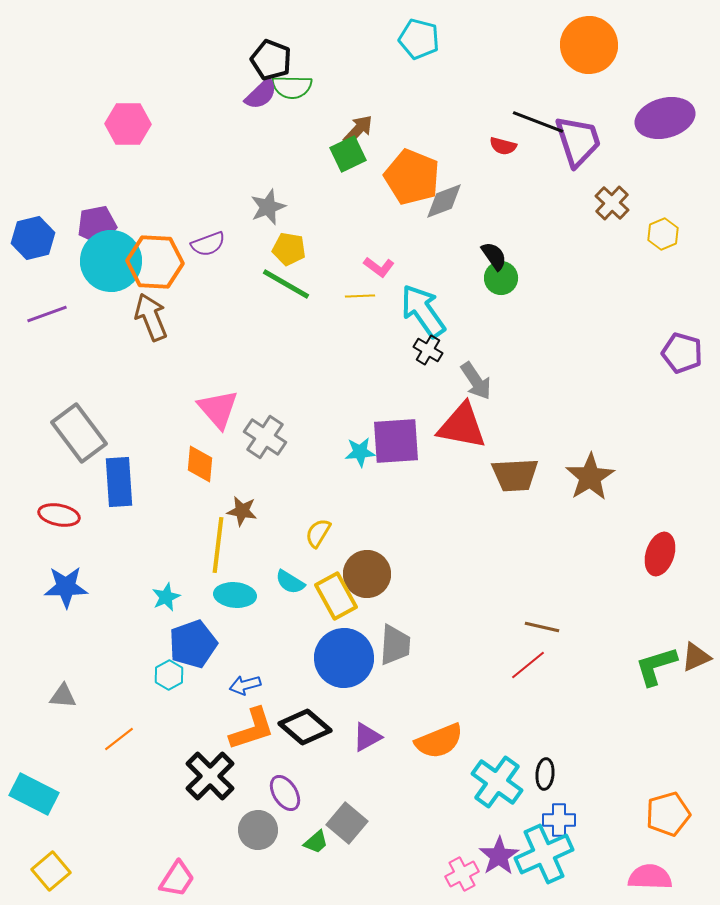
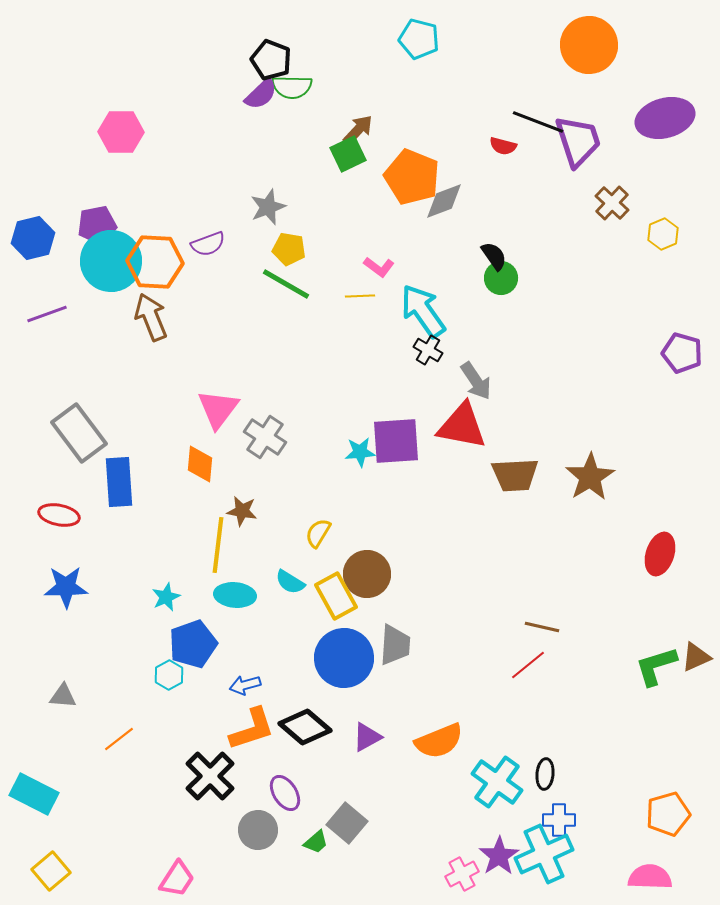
pink hexagon at (128, 124): moved 7 px left, 8 px down
pink triangle at (218, 409): rotated 18 degrees clockwise
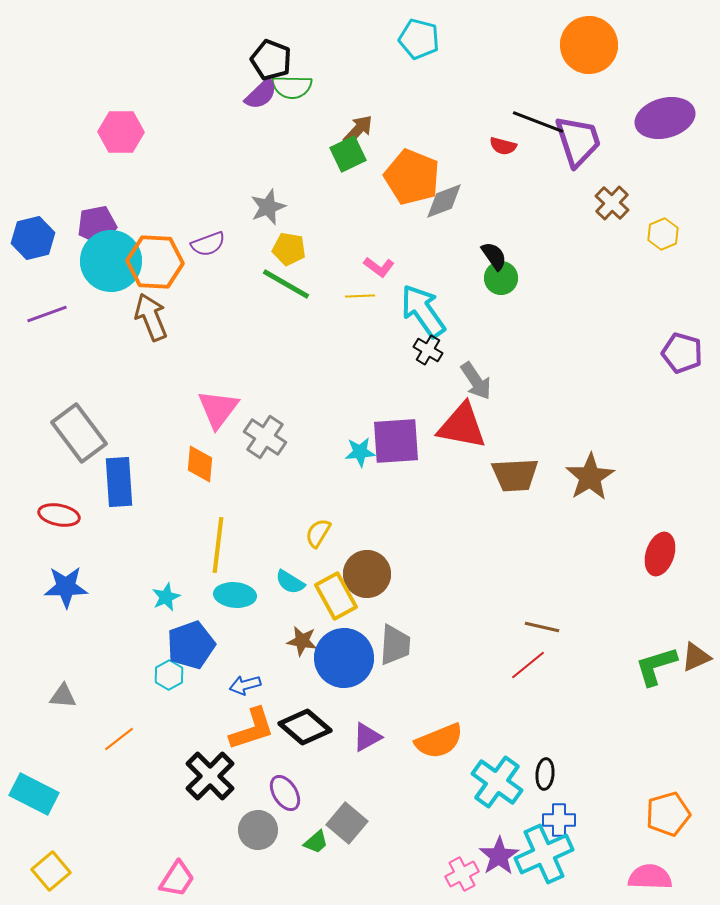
brown star at (242, 511): moved 60 px right, 130 px down
blue pentagon at (193, 644): moved 2 px left, 1 px down
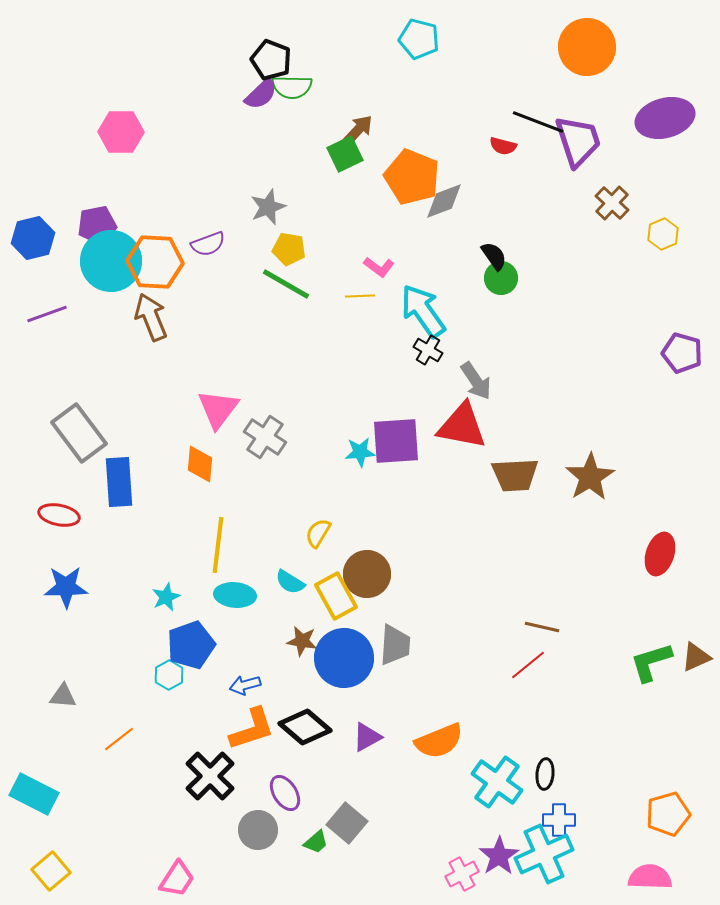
orange circle at (589, 45): moved 2 px left, 2 px down
green square at (348, 154): moved 3 px left
green L-shape at (656, 666): moved 5 px left, 4 px up
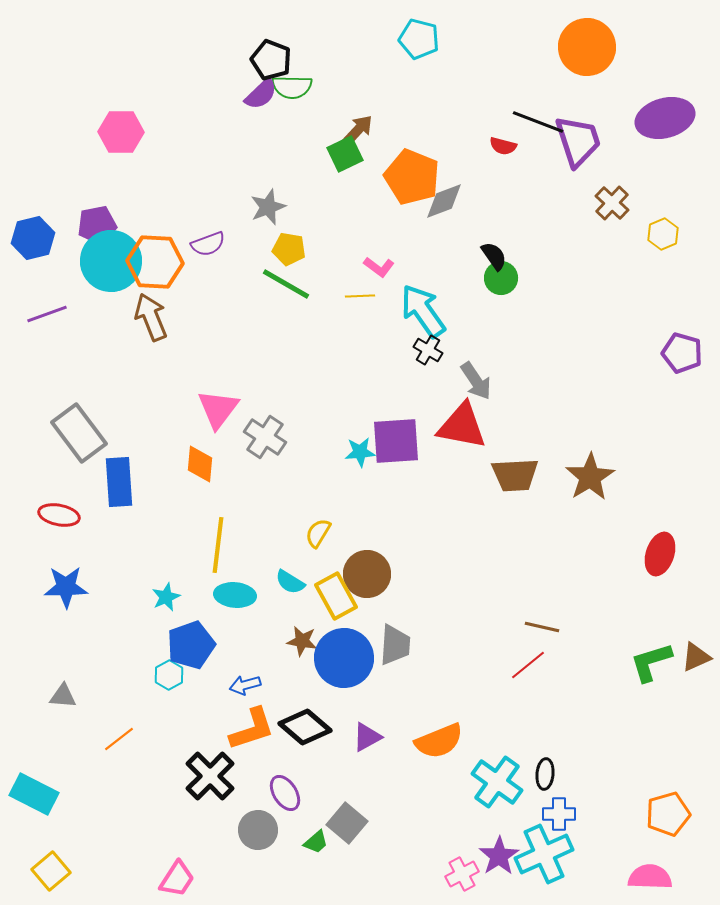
blue cross at (559, 820): moved 6 px up
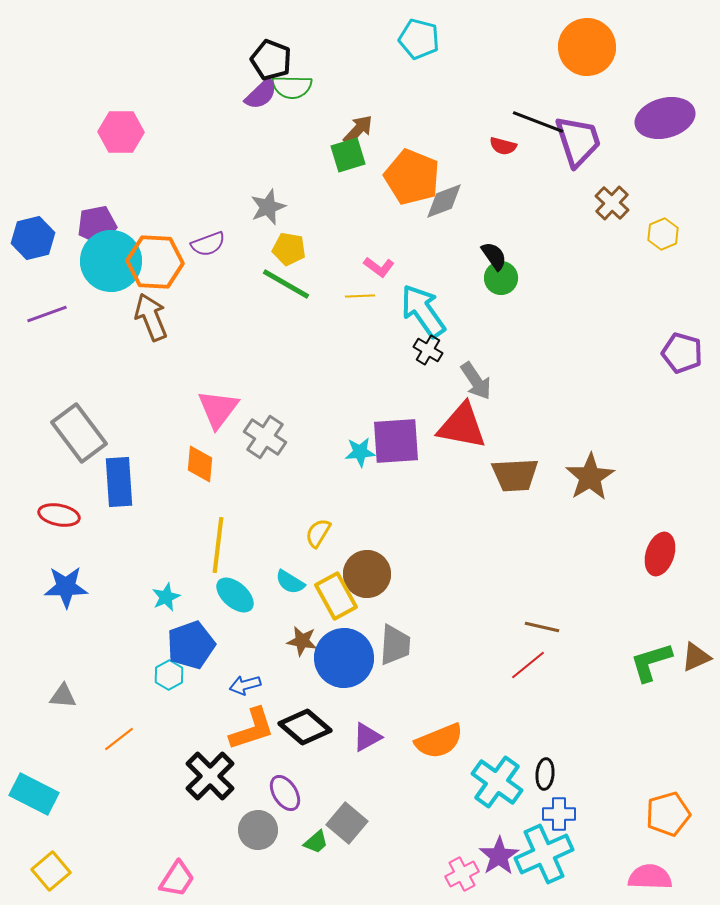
green square at (345, 154): moved 3 px right, 1 px down; rotated 9 degrees clockwise
cyan ellipse at (235, 595): rotated 36 degrees clockwise
